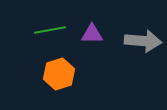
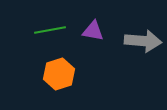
purple triangle: moved 1 px right, 3 px up; rotated 10 degrees clockwise
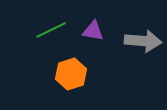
green line: moved 1 px right; rotated 16 degrees counterclockwise
orange hexagon: moved 12 px right
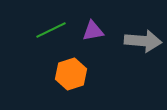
purple triangle: rotated 20 degrees counterclockwise
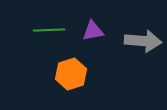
green line: moved 2 px left; rotated 24 degrees clockwise
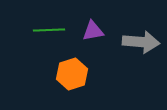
gray arrow: moved 2 px left, 1 px down
orange hexagon: moved 1 px right
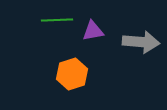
green line: moved 8 px right, 10 px up
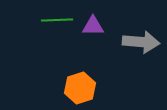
purple triangle: moved 5 px up; rotated 10 degrees clockwise
orange hexagon: moved 8 px right, 14 px down
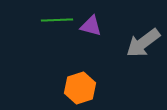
purple triangle: moved 2 px left; rotated 15 degrees clockwise
gray arrow: moved 2 px right, 1 px down; rotated 138 degrees clockwise
